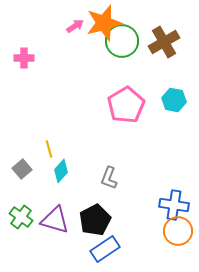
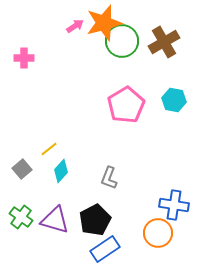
yellow line: rotated 66 degrees clockwise
orange circle: moved 20 px left, 2 px down
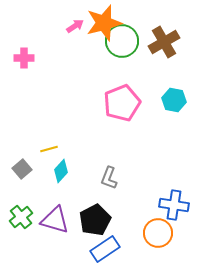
pink pentagon: moved 4 px left, 2 px up; rotated 9 degrees clockwise
yellow line: rotated 24 degrees clockwise
green cross: rotated 15 degrees clockwise
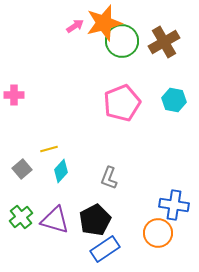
pink cross: moved 10 px left, 37 px down
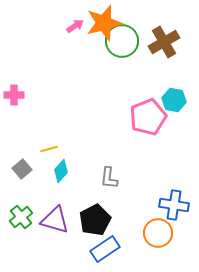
pink pentagon: moved 26 px right, 14 px down
gray L-shape: rotated 15 degrees counterclockwise
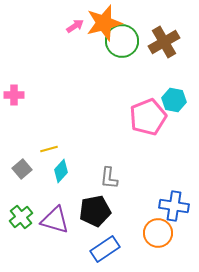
blue cross: moved 1 px down
black pentagon: moved 9 px up; rotated 16 degrees clockwise
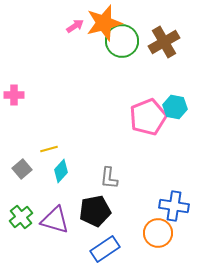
cyan hexagon: moved 1 px right, 7 px down
